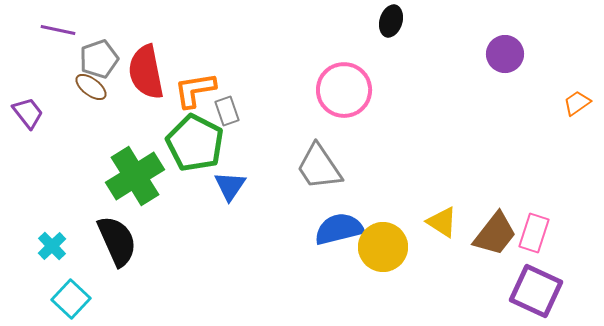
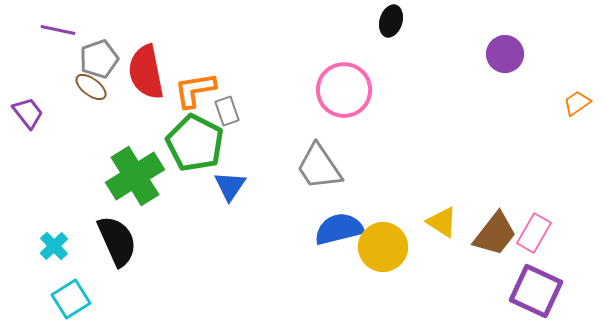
pink rectangle: rotated 12 degrees clockwise
cyan cross: moved 2 px right
cyan square: rotated 15 degrees clockwise
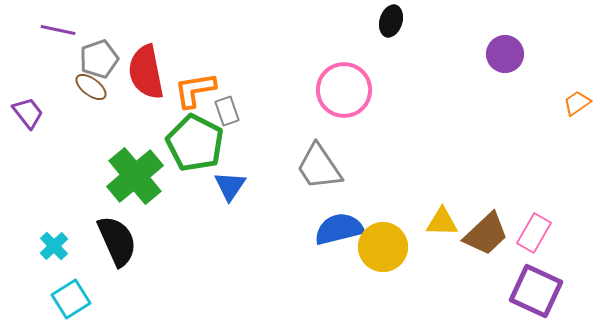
green cross: rotated 8 degrees counterclockwise
yellow triangle: rotated 32 degrees counterclockwise
brown trapezoid: moved 9 px left; rotated 9 degrees clockwise
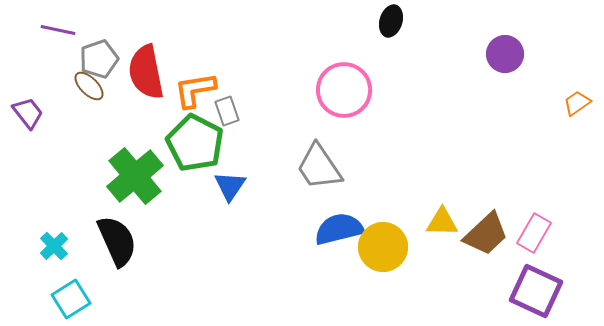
brown ellipse: moved 2 px left, 1 px up; rotated 8 degrees clockwise
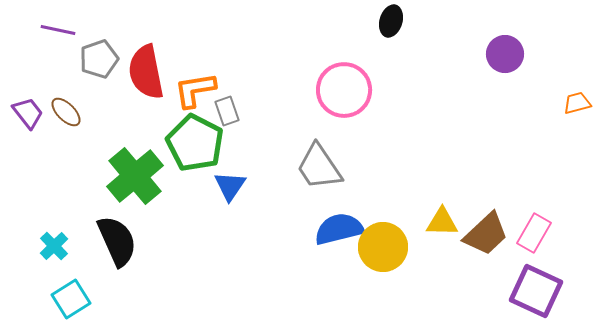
brown ellipse: moved 23 px left, 26 px down
orange trapezoid: rotated 20 degrees clockwise
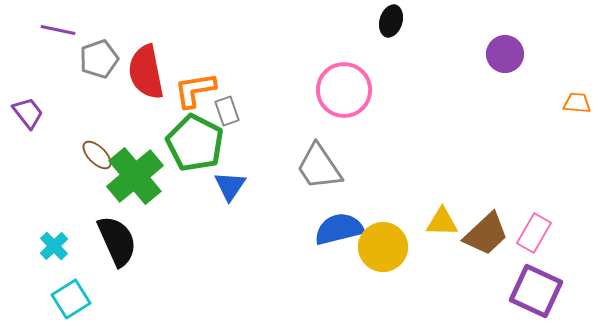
orange trapezoid: rotated 20 degrees clockwise
brown ellipse: moved 31 px right, 43 px down
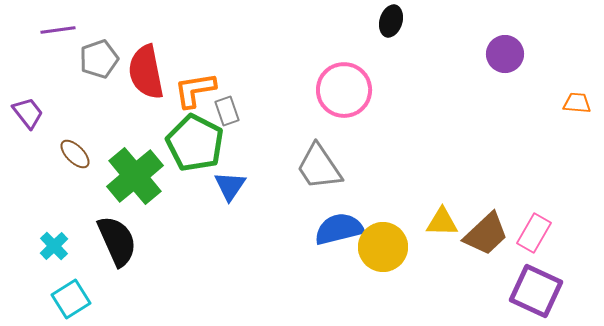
purple line: rotated 20 degrees counterclockwise
brown ellipse: moved 22 px left, 1 px up
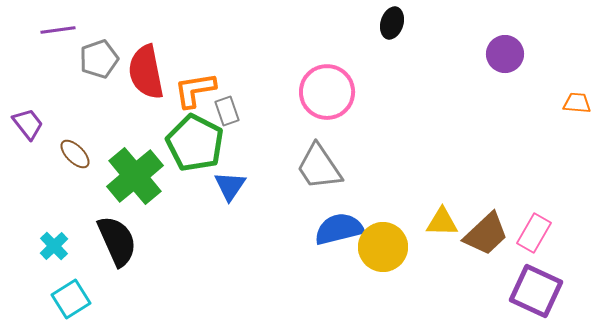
black ellipse: moved 1 px right, 2 px down
pink circle: moved 17 px left, 2 px down
purple trapezoid: moved 11 px down
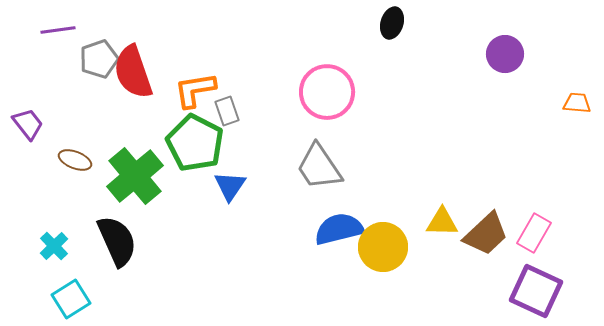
red semicircle: moved 13 px left; rotated 8 degrees counterclockwise
brown ellipse: moved 6 px down; rotated 24 degrees counterclockwise
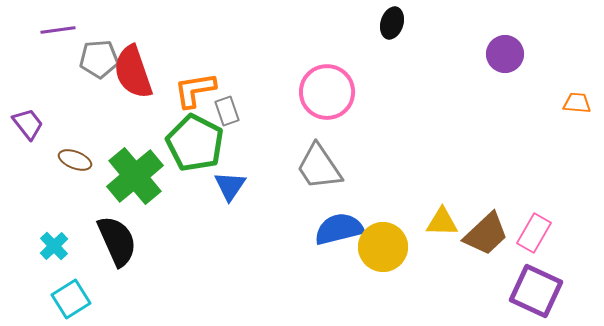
gray pentagon: rotated 15 degrees clockwise
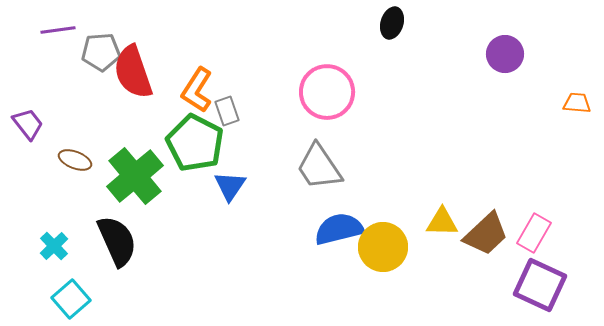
gray pentagon: moved 2 px right, 7 px up
orange L-shape: moved 2 px right; rotated 48 degrees counterclockwise
purple square: moved 4 px right, 6 px up
cyan square: rotated 9 degrees counterclockwise
